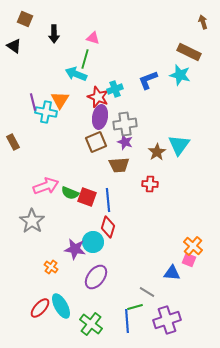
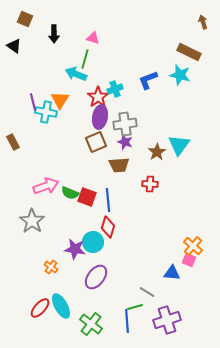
red star at (98, 97): rotated 15 degrees clockwise
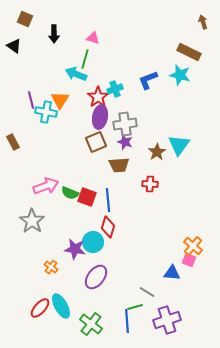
purple line at (33, 102): moved 2 px left, 2 px up
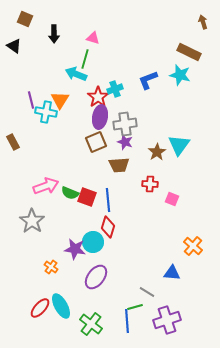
pink square at (189, 260): moved 17 px left, 61 px up
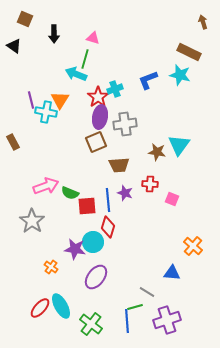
purple star at (125, 142): moved 51 px down
brown star at (157, 152): rotated 30 degrees counterclockwise
red square at (87, 197): moved 9 px down; rotated 24 degrees counterclockwise
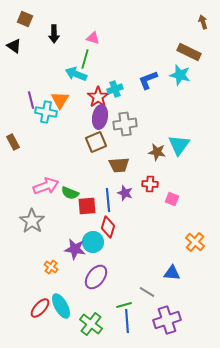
orange cross at (193, 246): moved 2 px right, 4 px up
green line at (135, 307): moved 11 px left, 2 px up
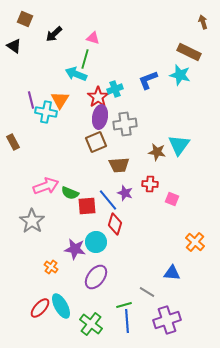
black arrow at (54, 34): rotated 48 degrees clockwise
blue line at (108, 200): rotated 35 degrees counterclockwise
red diamond at (108, 227): moved 7 px right, 3 px up
cyan circle at (93, 242): moved 3 px right
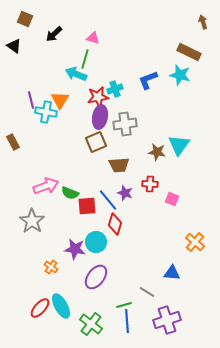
red star at (98, 97): rotated 25 degrees clockwise
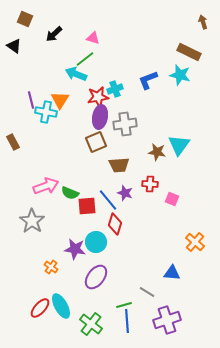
green line at (85, 59): rotated 36 degrees clockwise
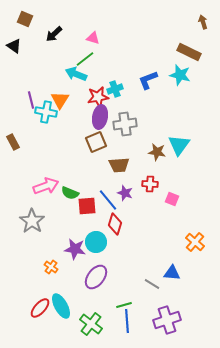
gray line at (147, 292): moved 5 px right, 8 px up
